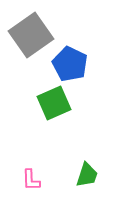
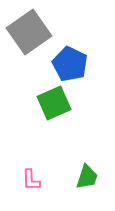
gray square: moved 2 px left, 3 px up
green trapezoid: moved 2 px down
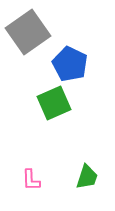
gray square: moved 1 px left
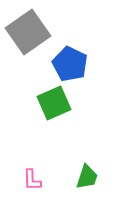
pink L-shape: moved 1 px right
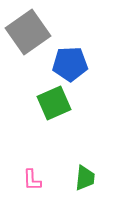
blue pentagon: rotated 28 degrees counterclockwise
green trapezoid: moved 2 px left, 1 px down; rotated 12 degrees counterclockwise
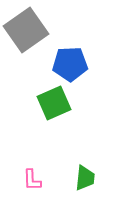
gray square: moved 2 px left, 2 px up
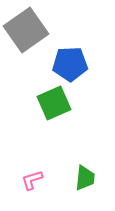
pink L-shape: rotated 75 degrees clockwise
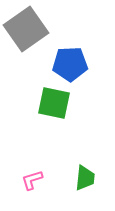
gray square: moved 1 px up
green square: rotated 36 degrees clockwise
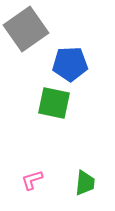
green trapezoid: moved 5 px down
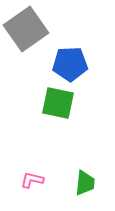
green square: moved 4 px right
pink L-shape: rotated 30 degrees clockwise
